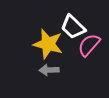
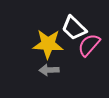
white trapezoid: moved 1 px right, 1 px down
yellow star: rotated 12 degrees counterclockwise
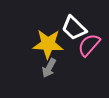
gray arrow: moved 2 px up; rotated 60 degrees counterclockwise
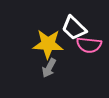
pink semicircle: rotated 125 degrees counterclockwise
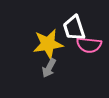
white trapezoid: rotated 28 degrees clockwise
yellow star: rotated 12 degrees counterclockwise
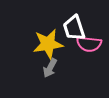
pink semicircle: moved 1 px up
gray arrow: moved 1 px right
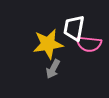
white trapezoid: rotated 28 degrees clockwise
gray arrow: moved 3 px right, 1 px down
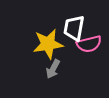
pink semicircle: rotated 20 degrees counterclockwise
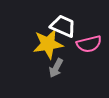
white trapezoid: moved 11 px left, 2 px up; rotated 104 degrees clockwise
gray arrow: moved 3 px right, 1 px up
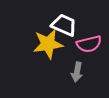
white trapezoid: moved 1 px right, 1 px up
gray arrow: moved 21 px right, 4 px down; rotated 18 degrees counterclockwise
